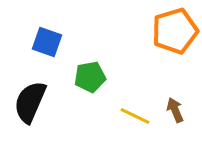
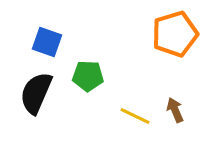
orange pentagon: moved 3 px down
green pentagon: moved 2 px left, 1 px up; rotated 12 degrees clockwise
black semicircle: moved 6 px right, 9 px up
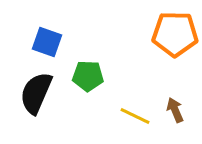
orange pentagon: rotated 18 degrees clockwise
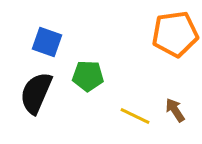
orange pentagon: rotated 9 degrees counterclockwise
brown arrow: rotated 10 degrees counterclockwise
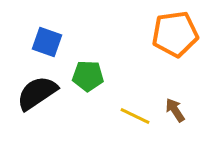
black semicircle: moved 1 px right; rotated 33 degrees clockwise
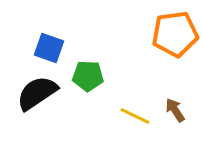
blue square: moved 2 px right, 6 px down
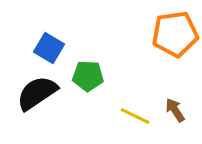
blue square: rotated 12 degrees clockwise
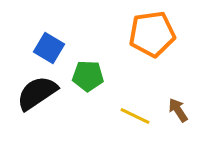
orange pentagon: moved 23 px left
brown arrow: moved 3 px right
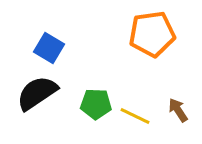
green pentagon: moved 8 px right, 28 px down
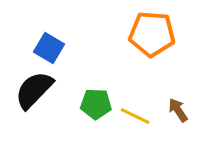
orange pentagon: rotated 12 degrees clockwise
black semicircle: moved 3 px left, 3 px up; rotated 12 degrees counterclockwise
